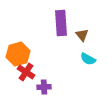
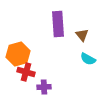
purple rectangle: moved 3 px left, 1 px down
red cross: rotated 18 degrees counterclockwise
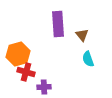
cyan semicircle: rotated 42 degrees clockwise
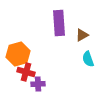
purple rectangle: moved 1 px right, 1 px up
brown triangle: rotated 40 degrees clockwise
purple cross: moved 6 px left, 3 px up
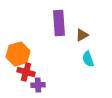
purple cross: moved 1 px down
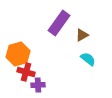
purple rectangle: rotated 40 degrees clockwise
cyan semicircle: rotated 147 degrees clockwise
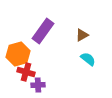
purple rectangle: moved 16 px left, 8 px down
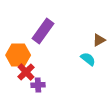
brown triangle: moved 17 px right, 5 px down
orange hexagon: moved 1 px down; rotated 15 degrees clockwise
red cross: rotated 30 degrees clockwise
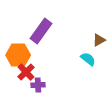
purple rectangle: moved 2 px left
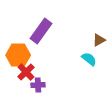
cyan semicircle: moved 1 px right
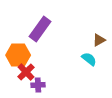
purple rectangle: moved 1 px left, 2 px up
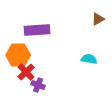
purple rectangle: moved 3 px left, 1 px down; rotated 50 degrees clockwise
brown triangle: moved 1 px left, 21 px up
cyan semicircle: rotated 28 degrees counterclockwise
purple cross: rotated 24 degrees clockwise
